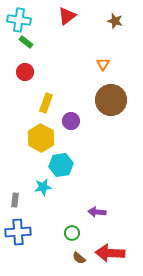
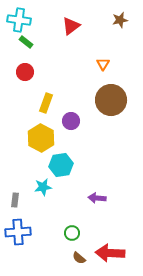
red triangle: moved 4 px right, 10 px down
brown star: moved 5 px right, 1 px up; rotated 28 degrees counterclockwise
purple arrow: moved 14 px up
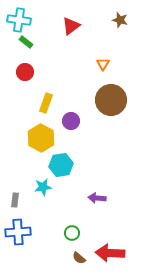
brown star: rotated 28 degrees clockwise
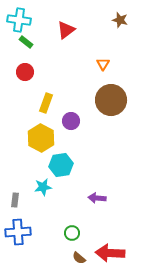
red triangle: moved 5 px left, 4 px down
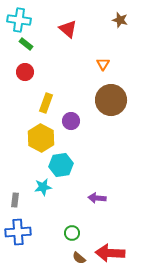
red triangle: moved 2 px right, 1 px up; rotated 42 degrees counterclockwise
green rectangle: moved 2 px down
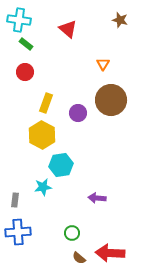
purple circle: moved 7 px right, 8 px up
yellow hexagon: moved 1 px right, 3 px up
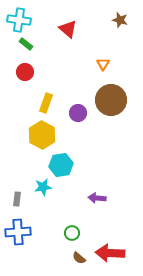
gray rectangle: moved 2 px right, 1 px up
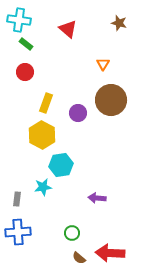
brown star: moved 1 px left, 3 px down
